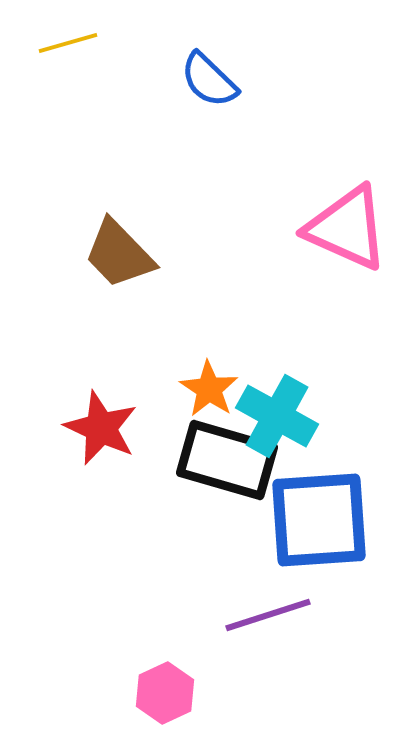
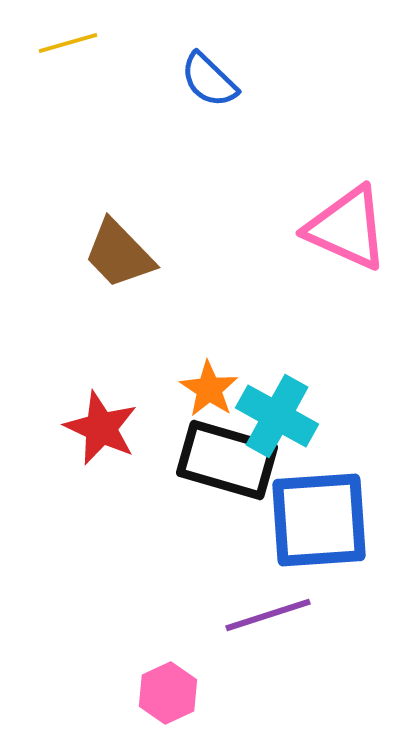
pink hexagon: moved 3 px right
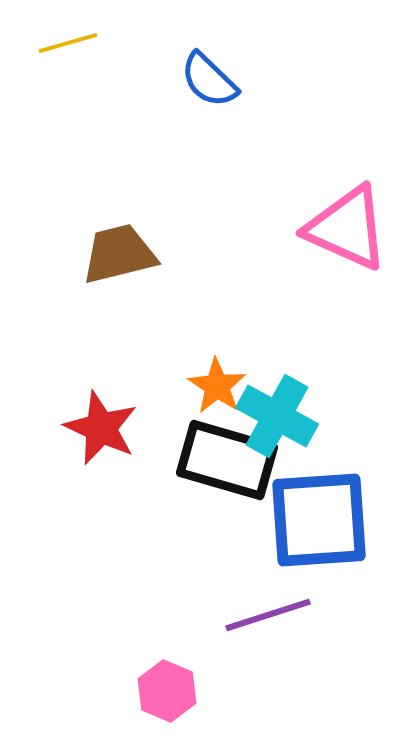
brown trapezoid: rotated 120 degrees clockwise
orange star: moved 8 px right, 3 px up
pink hexagon: moved 1 px left, 2 px up; rotated 12 degrees counterclockwise
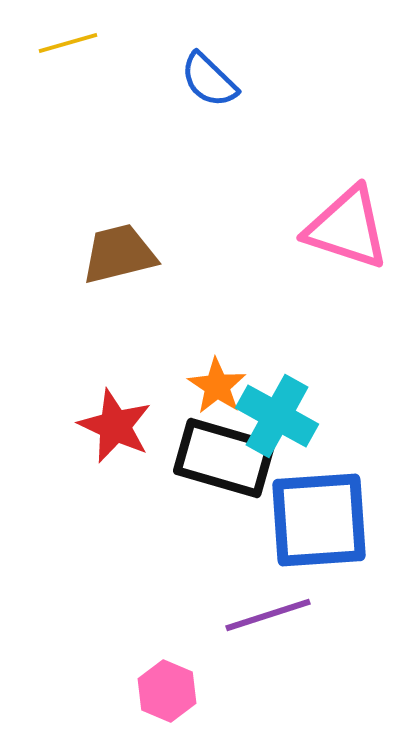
pink triangle: rotated 6 degrees counterclockwise
red star: moved 14 px right, 2 px up
black rectangle: moved 3 px left, 2 px up
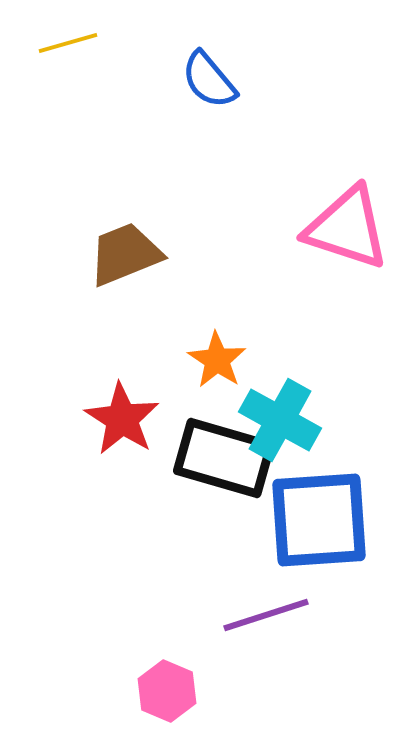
blue semicircle: rotated 6 degrees clockwise
brown trapezoid: moved 6 px right; rotated 8 degrees counterclockwise
orange star: moved 26 px up
cyan cross: moved 3 px right, 4 px down
red star: moved 7 px right, 7 px up; rotated 8 degrees clockwise
purple line: moved 2 px left
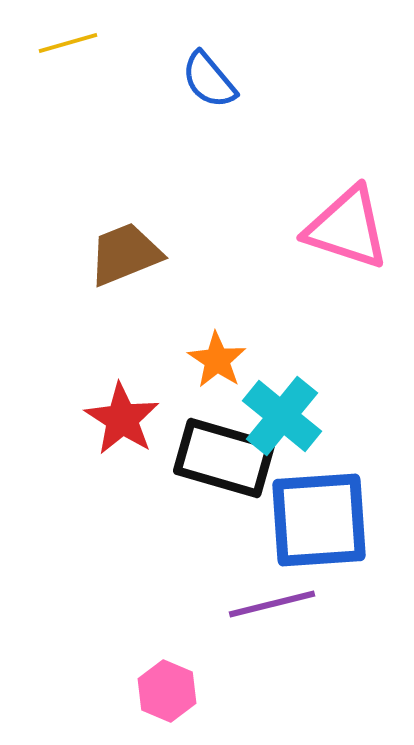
cyan cross: moved 2 px right, 4 px up; rotated 10 degrees clockwise
purple line: moved 6 px right, 11 px up; rotated 4 degrees clockwise
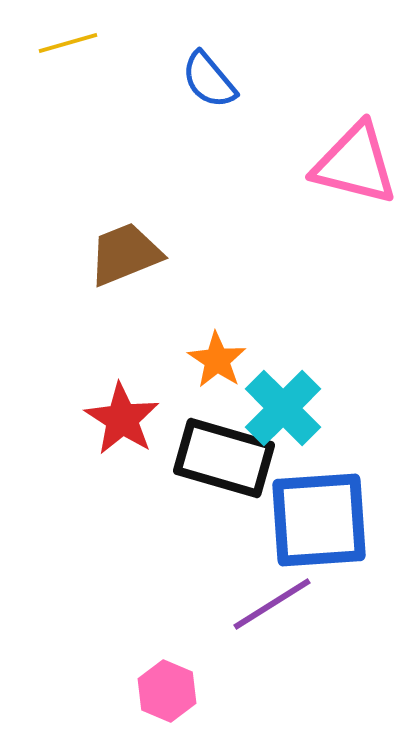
pink triangle: moved 8 px right, 64 px up; rotated 4 degrees counterclockwise
cyan cross: moved 1 px right, 8 px up; rotated 6 degrees clockwise
purple line: rotated 18 degrees counterclockwise
